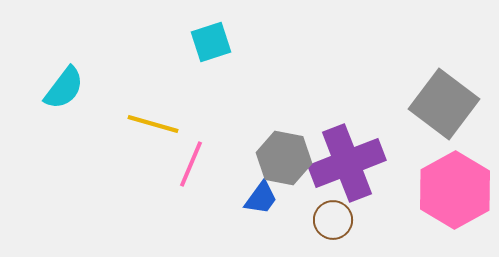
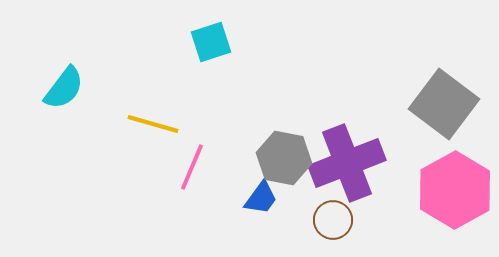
pink line: moved 1 px right, 3 px down
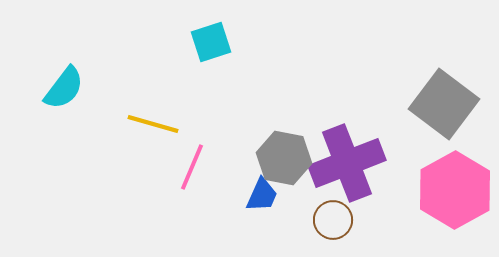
blue trapezoid: moved 1 px right, 3 px up; rotated 12 degrees counterclockwise
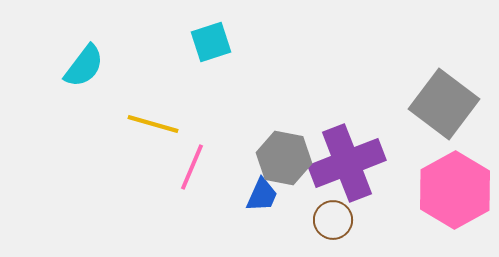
cyan semicircle: moved 20 px right, 22 px up
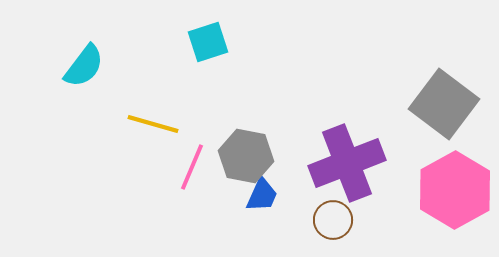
cyan square: moved 3 px left
gray hexagon: moved 38 px left, 2 px up
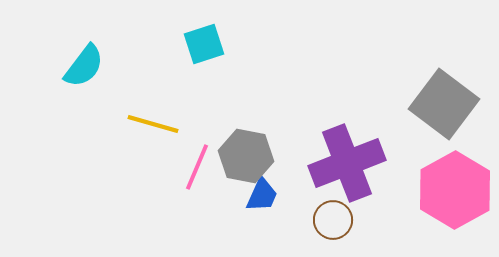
cyan square: moved 4 px left, 2 px down
pink line: moved 5 px right
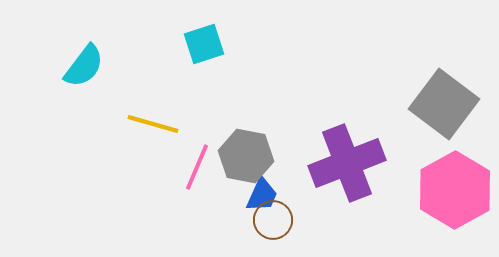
brown circle: moved 60 px left
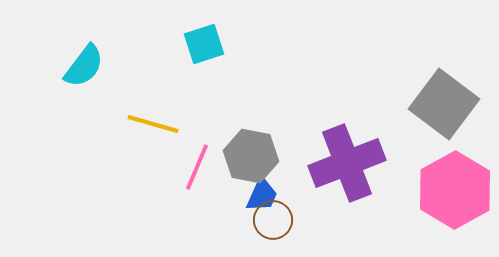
gray hexagon: moved 5 px right
